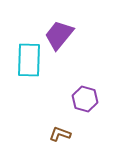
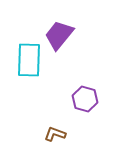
brown L-shape: moved 5 px left
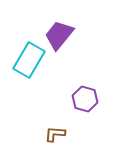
cyan rectangle: rotated 28 degrees clockwise
brown L-shape: rotated 15 degrees counterclockwise
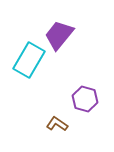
brown L-shape: moved 2 px right, 10 px up; rotated 30 degrees clockwise
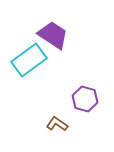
purple trapezoid: moved 6 px left; rotated 84 degrees clockwise
cyan rectangle: rotated 24 degrees clockwise
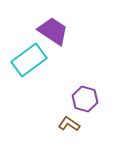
purple trapezoid: moved 4 px up
brown L-shape: moved 12 px right
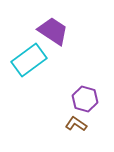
brown L-shape: moved 7 px right
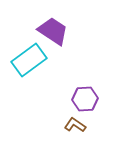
purple hexagon: rotated 20 degrees counterclockwise
brown L-shape: moved 1 px left, 1 px down
